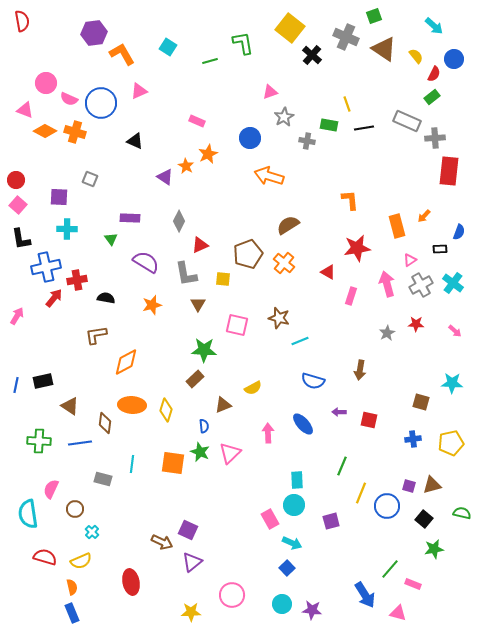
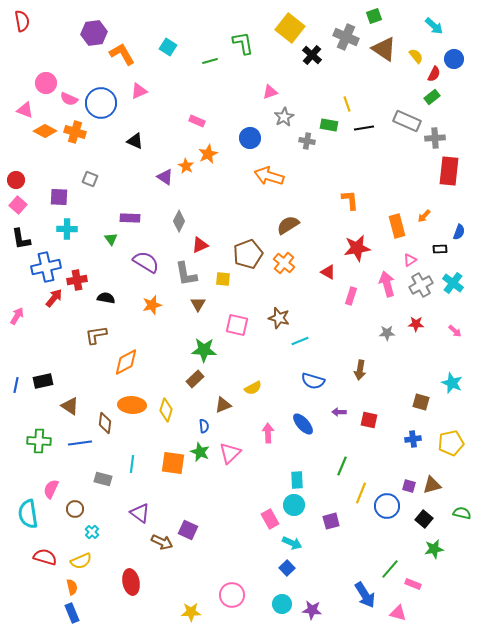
gray star at (387, 333): rotated 28 degrees clockwise
cyan star at (452, 383): rotated 20 degrees clockwise
purple triangle at (192, 562): moved 52 px left, 49 px up; rotated 45 degrees counterclockwise
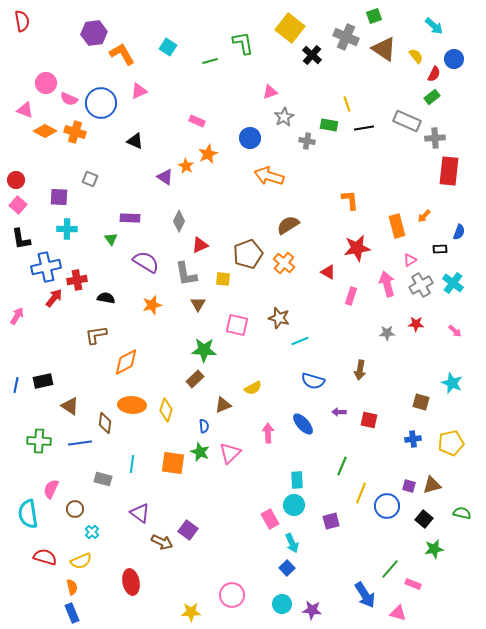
purple square at (188, 530): rotated 12 degrees clockwise
cyan arrow at (292, 543): rotated 42 degrees clockwise
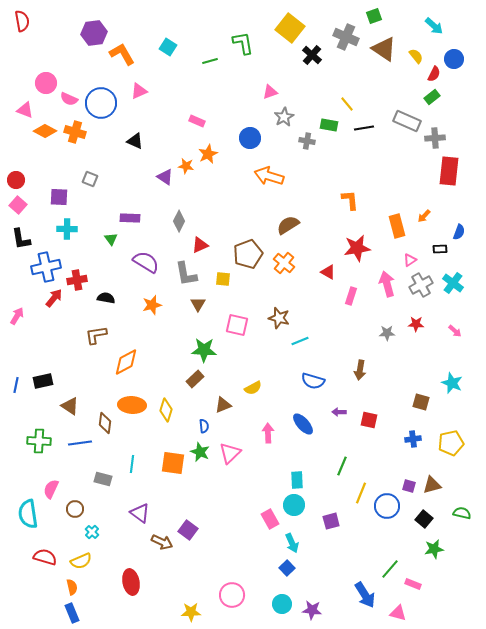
yellow line at (347, 104): rotated 21 degrees counterclockwise
orange star at (186, 166): rotated 21 degrees counterclockwise
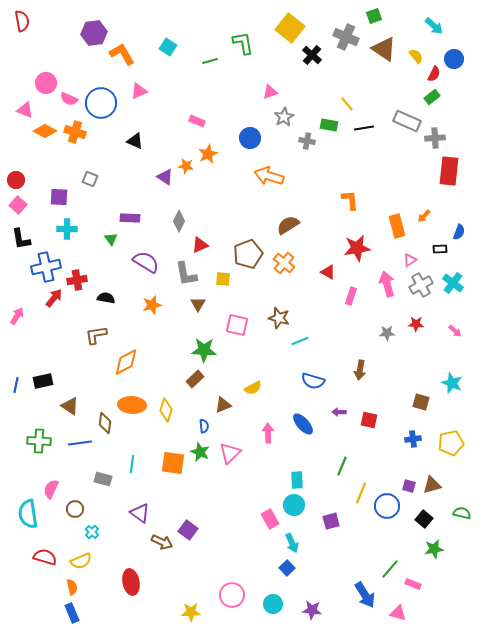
cyan circle at (282, 604): moved 9 px left
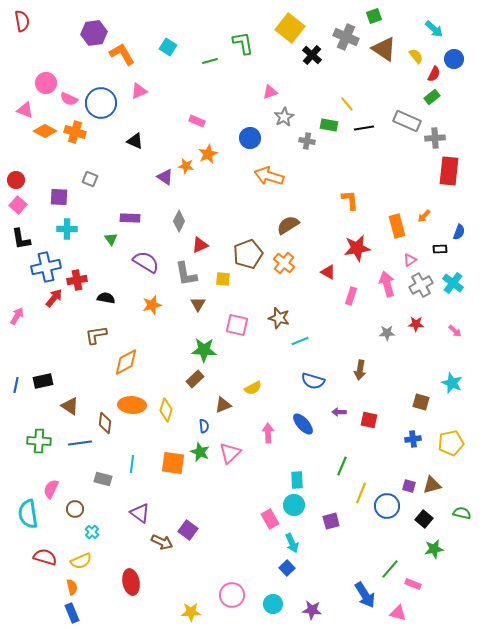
cyan arrow at (434, 26): moved 3 px down
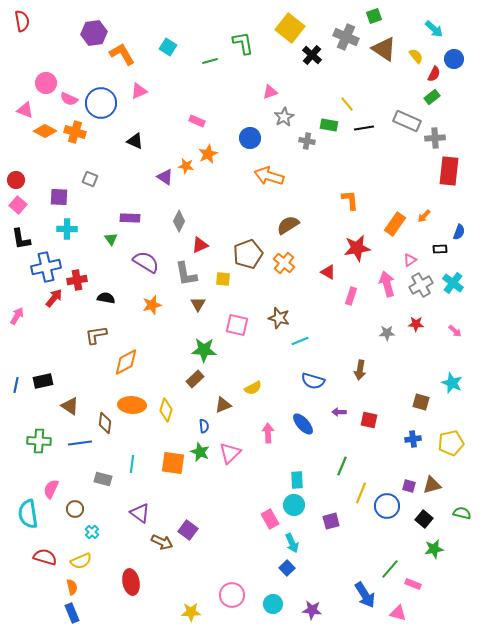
orange rectangle at (397, 226): moved 2 px left, 2 px up; rotated 50 degrees clockwise
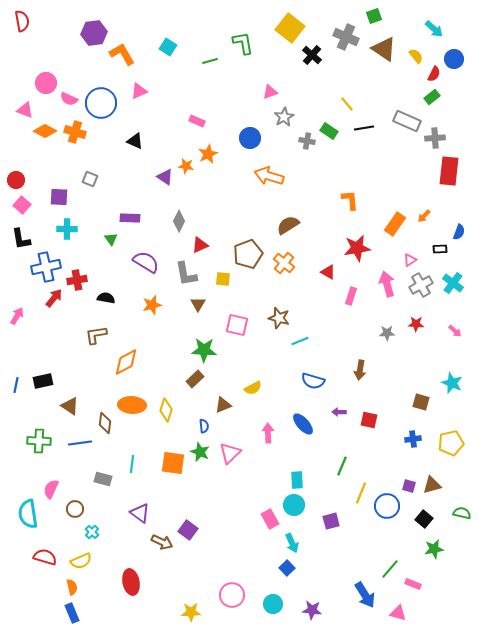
green rectangle at (329, 125): moved 6 px down; rotated 24 degrees clockwise
pink square at (18, 205): moved 4 px right
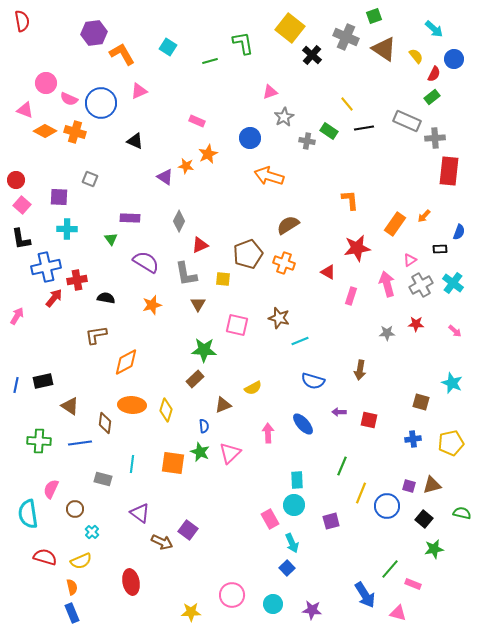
orange cross at (284, 263): rotated 20 degrees counterclockwise
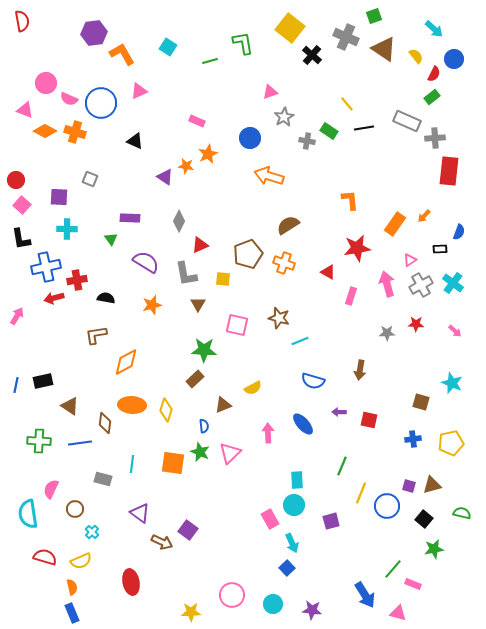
red arrow at (54, 298): rotated 144 degrees counterclockwise
green line at (390, 569): moved 3 px right
